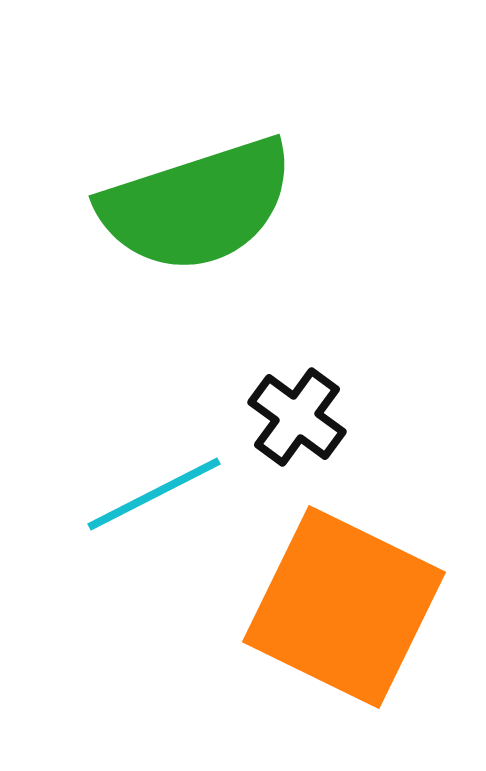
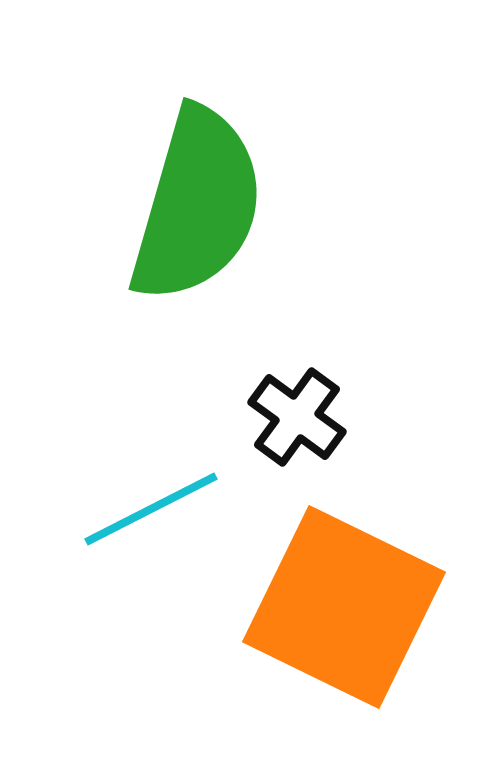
green semicircle: rotated 56 degrees counterclockwise
cyan line: moved 3 px left, 15 px down
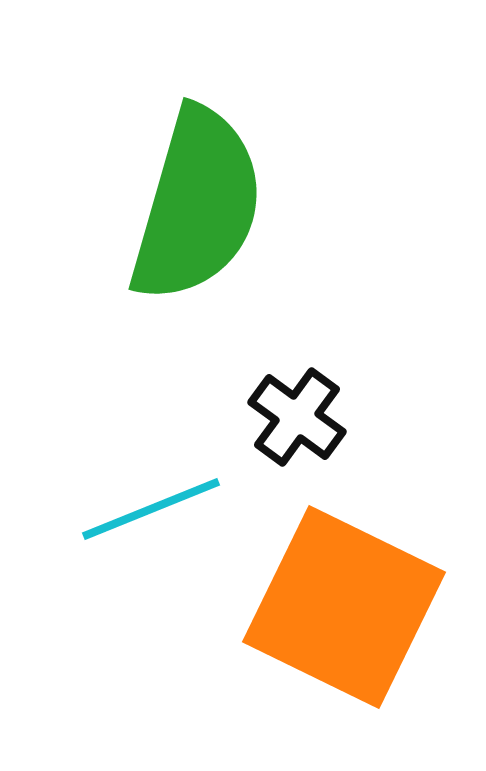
cyan line: rotated 5 degrees clockwise
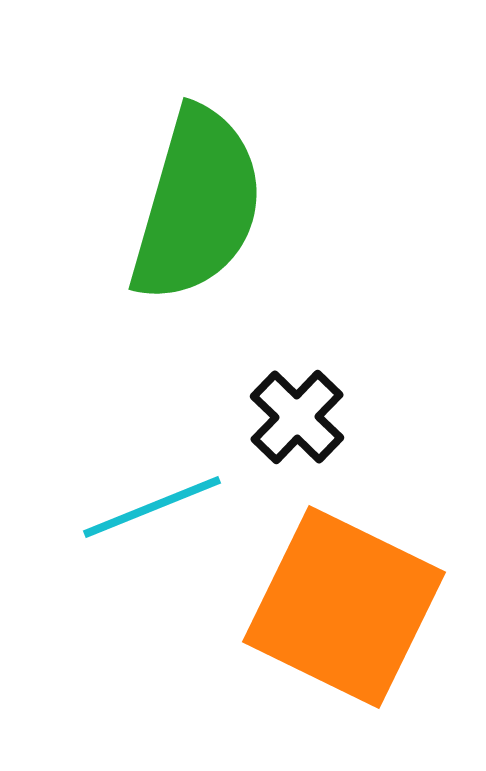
black cross: rotated 8 degrees clockwise
cyan line: moved 1 px right, 2 px up
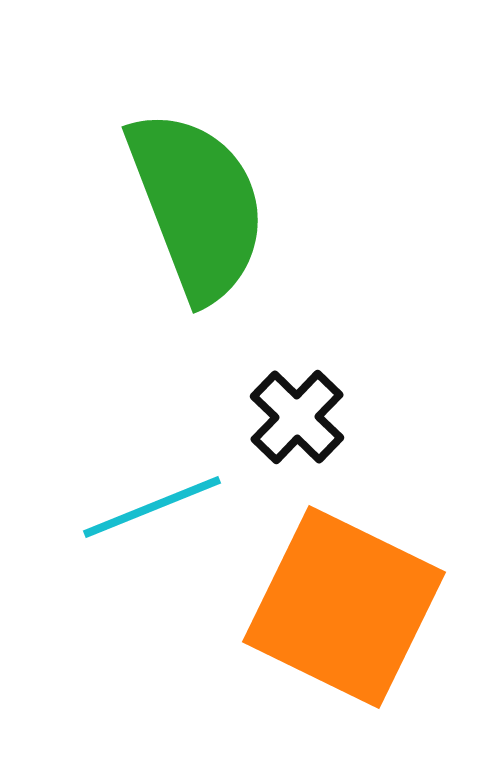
green semicircle: rotated 37 degrees counterclockwise
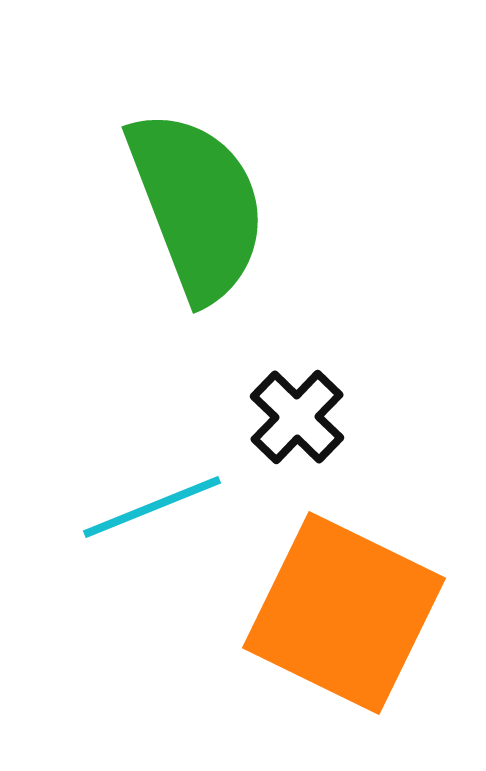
orange square: moved 6 px down
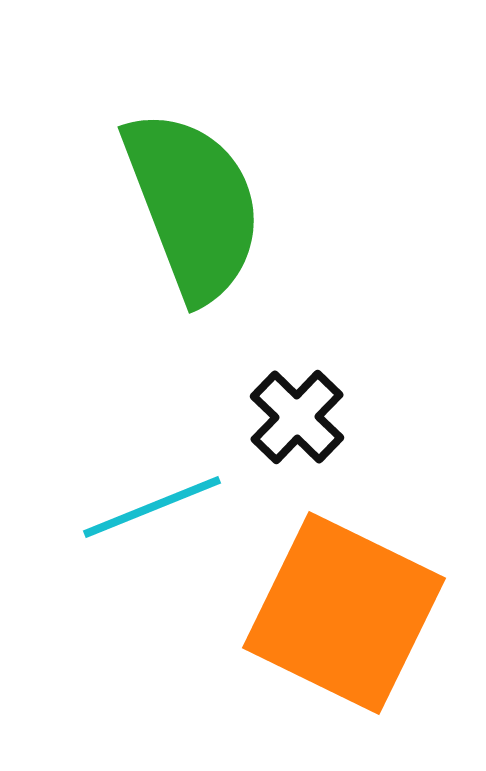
green semicircle: moved 4 px left
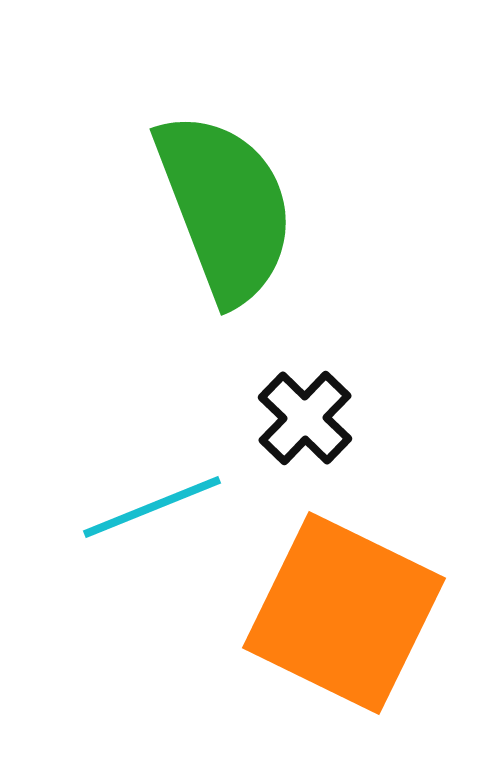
green semicircle: moved 32 px right, 2 px down
black cross: moved 8 px right, 1 px down
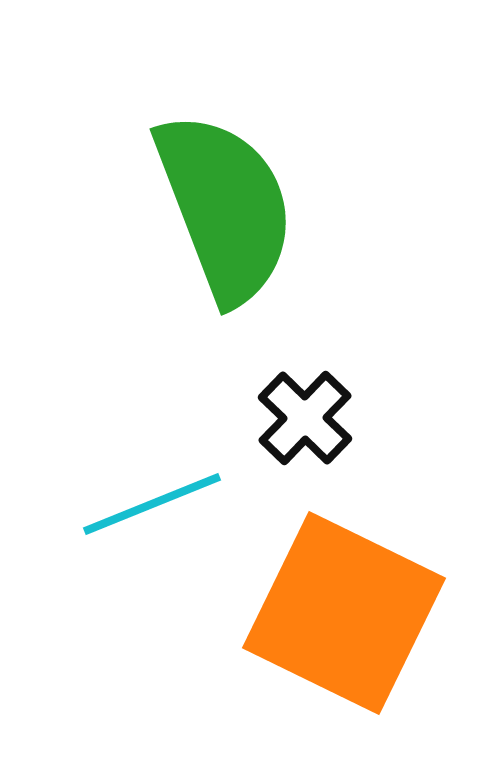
cyan line: moved 3 px up
